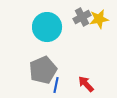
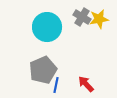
gray cross: rotated 30 degrees counterclockwise
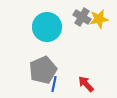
blue line: moved 2 px left, 1 px up
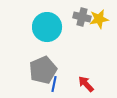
gray cross: rotated 18 degrees counterclockwise
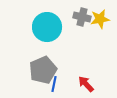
yellow star: moved 1 px right
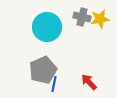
red arrow: moved 3 px right, 2 px up
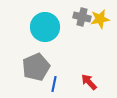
cyan circle: moved 2 px left
gray pentagon: moved 7 px left, 3 px up
